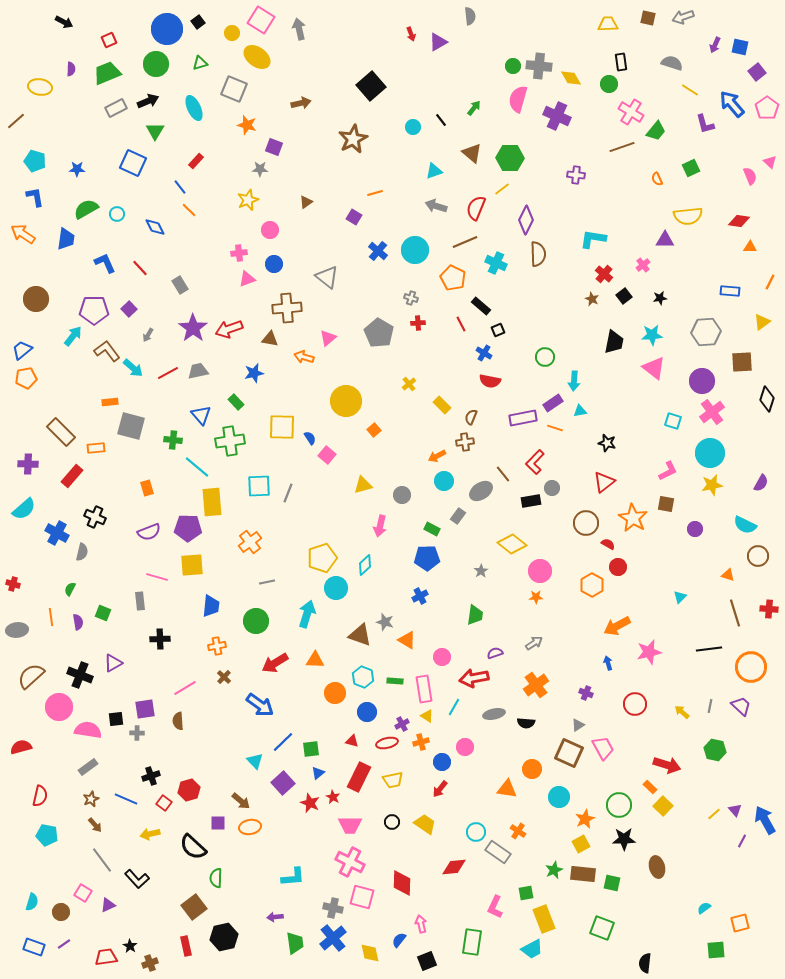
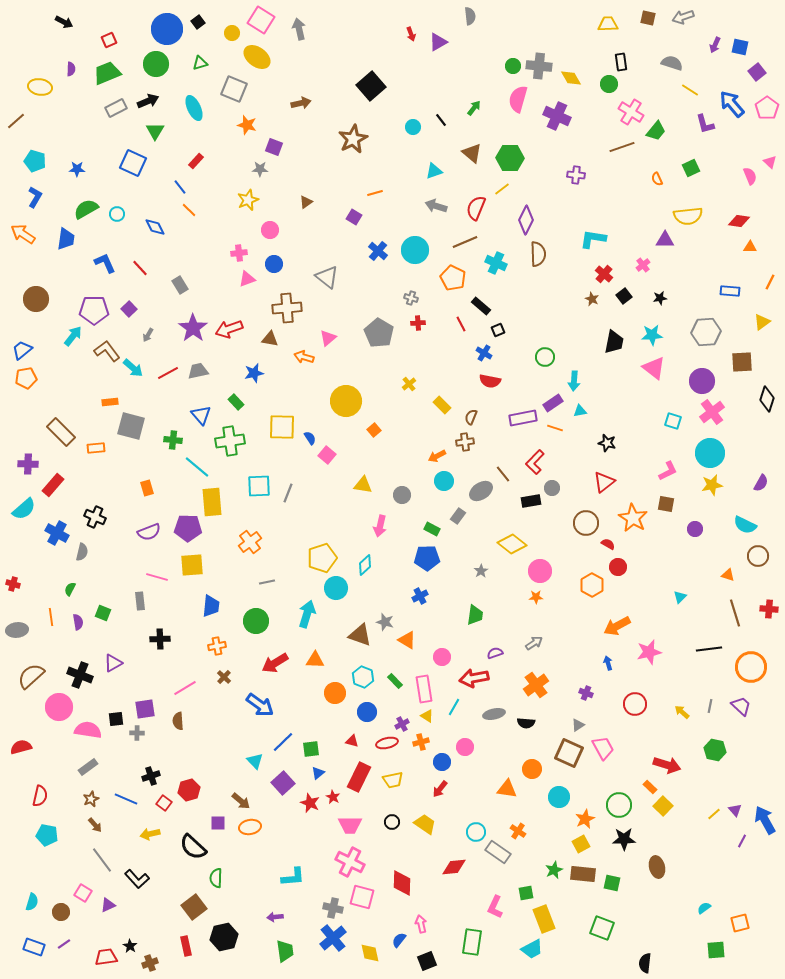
blue L-shape at (35, 197): rotated 40 degrees clockwise
red rectangle at (72, 476): moved 19 px left, 9 px down
yellow triangle at (363, 485): rotated 24 degrees clockwise
green rectangle at (395, 681): rotated 42 degrees clockwise
green trapezoid at (295, 943): moved 10 px left, 8 px down
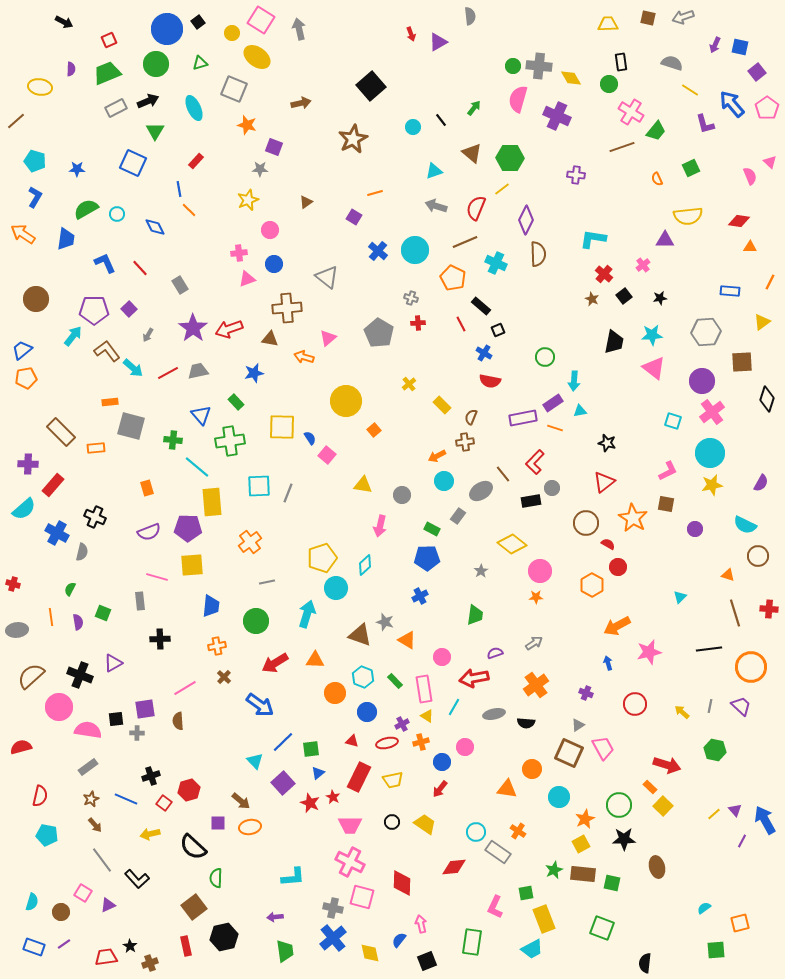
blue line at (180, 187): moved 1 px left, 2 px down; rotated 28 degrees clockwise
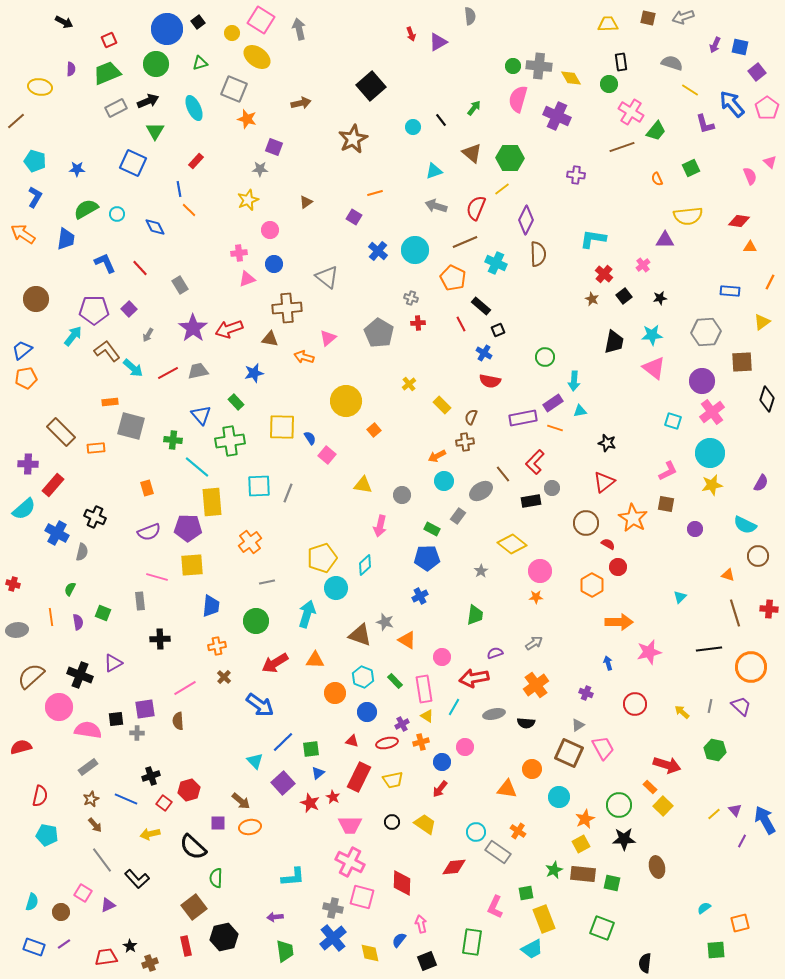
orange star at (247, 125): moved 6 px up
orange arrow at (617, 626): moved 2 px right, 4 px up; rotated 152 degrees counterclockwise
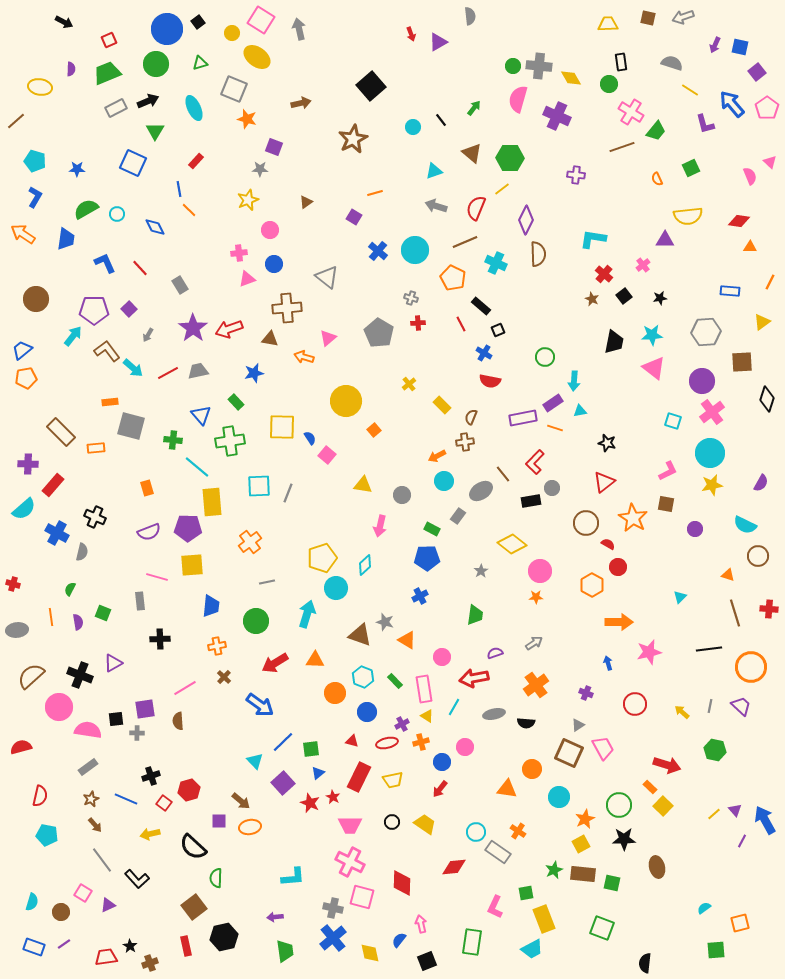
purple square at (218, 823): moved 1 px right, 2 px up
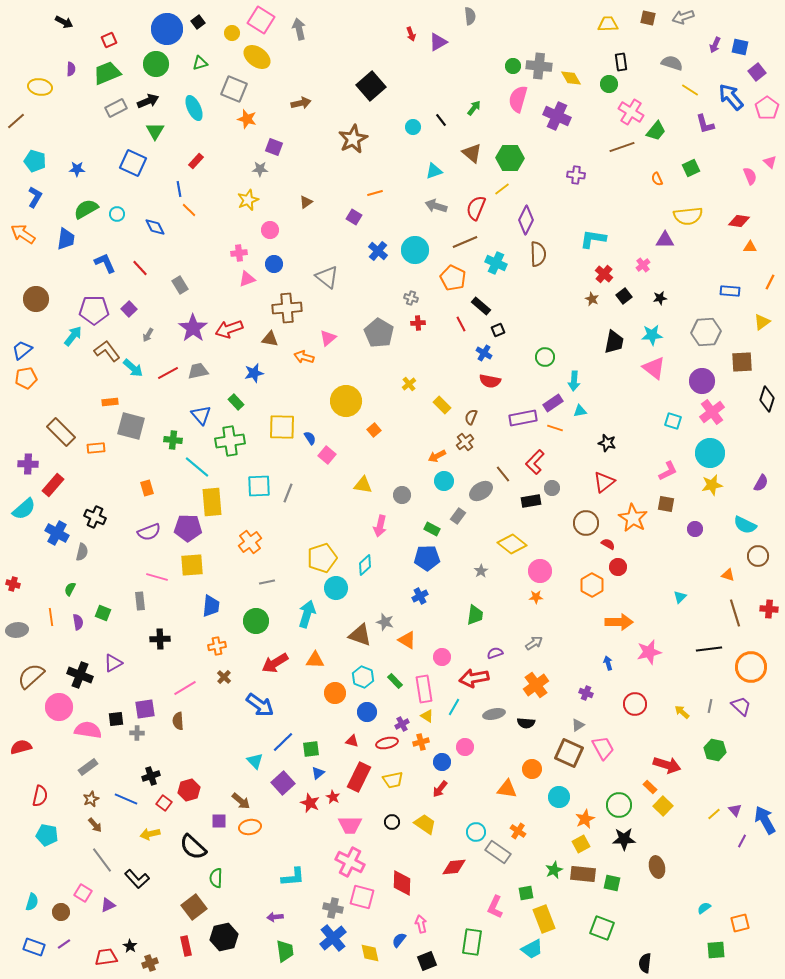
blue arrow at (732, 104): moved 1 px left, 7 px up
brown cross at (465, 442): rotated 30 degrees counterclockwise
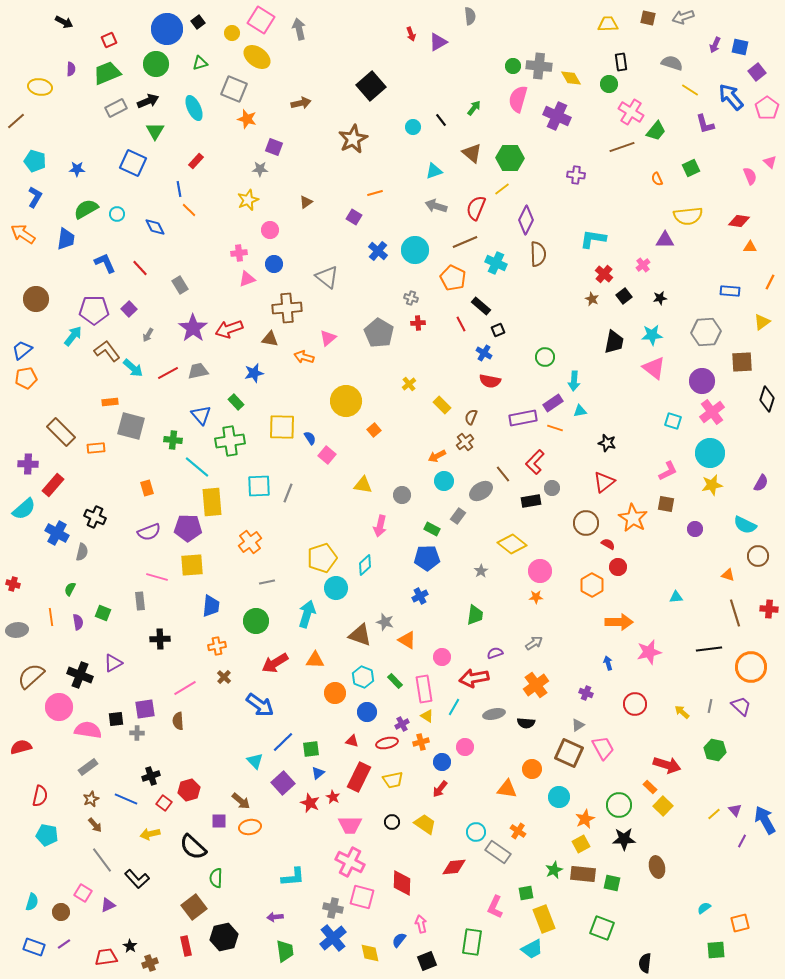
cyan triangle at (680, 597): moved 4 px left; rotated 40 degrees clockwise
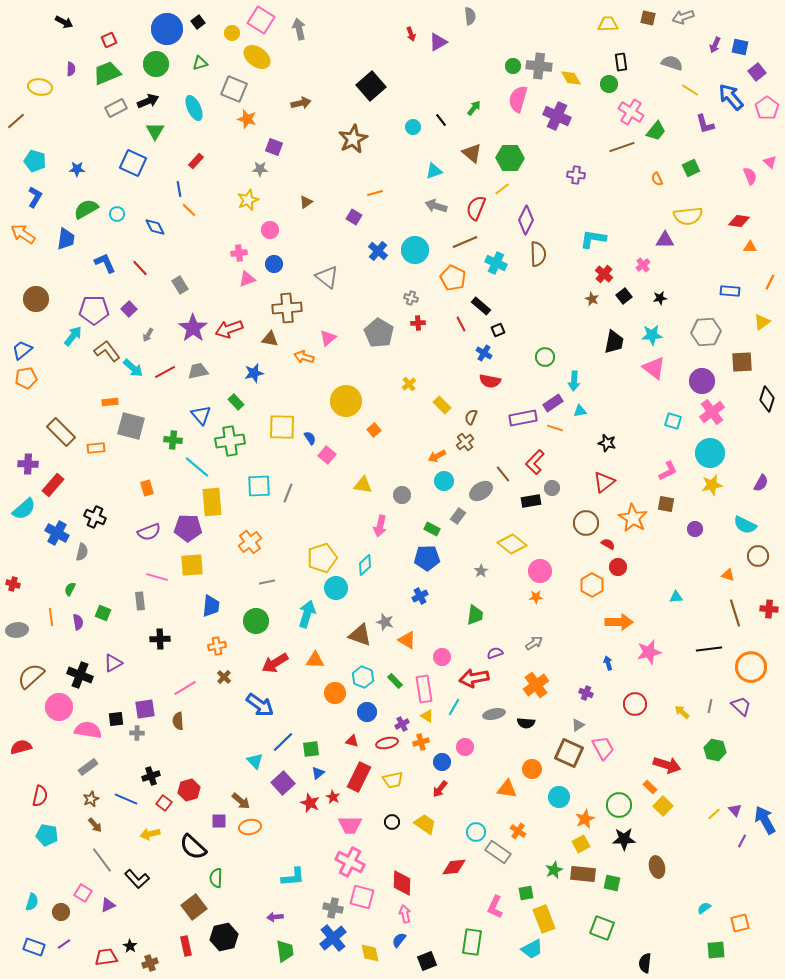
red line at (168, 373): moved 3 px left, 1 px up
pink arrow at (421, 924): moved 16 px left, 10 px up
